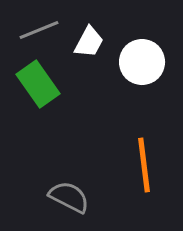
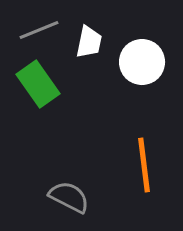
white trapezoid: rotated 16 degrees counterclockwise
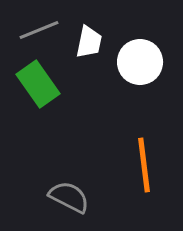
white circle: moved 2 px left
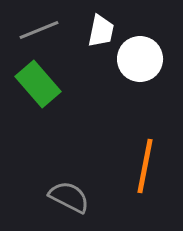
white trapezoid: moved 12 px right, 11 px up
white circle: moved 3 px up
green rectangle: rotated 6 degrees counterclockwise
orange line: moved 1 px right, 1 px down; rotated 18 degrees clockwise
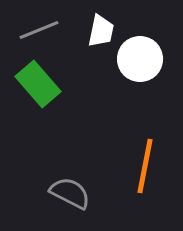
gray semicircle: moved 1 px right, 4 px up
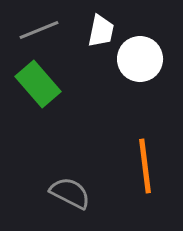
orange line: rotated 18 degrees counterclockwise
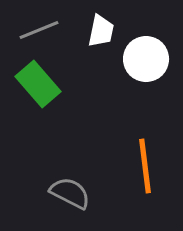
white circle: moved 6 px right
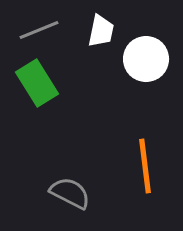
green rectangle: moved 1 px left, 1 px up; rotated 9 degrees clockwise
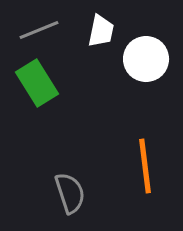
gray semicircle: rotated 45 degrees clockwise
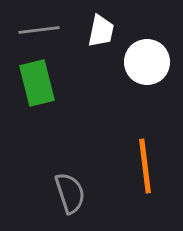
gray line: rotated 15 degrees clockwise
white circle: moved 1 px right, 3 px down
green rectangle: rotated 18 degrees clockwise
